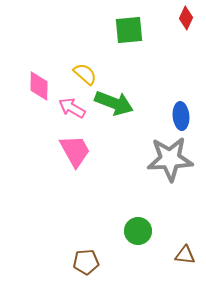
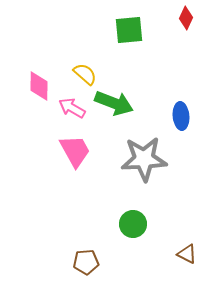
gray star: moved 26 px left
green circle: moved 5 px left, 7 px up
brown triangle: moved 2 px right, 1 px up; rotated 20 degrees clockwise
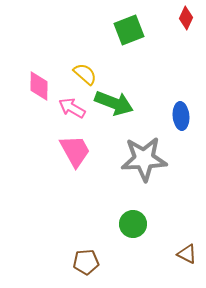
green square: rotated 16 degrees counterclockwise
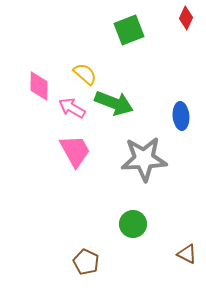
brown pentagon: rotated 30 degrees clockwise
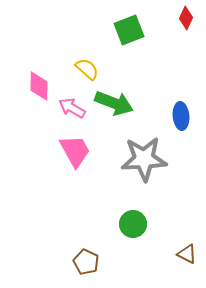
yellow semicircle: moved 2 px right, 5 px up
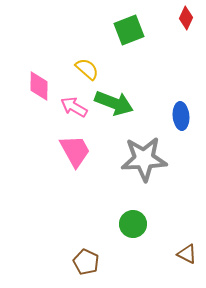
pink arrow: moved 2 px right, 1 px up
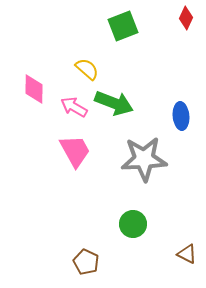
green square: moved 6 px left, 4 px up
pink diamond: moved 5 px left, 3 px down
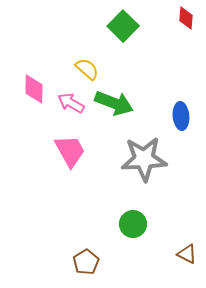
red diamond: rotated 20 degrees counterclockwise
green square: rotated 24 degrees counterclockwise
pink arrow: moved 3 px left, 4 px up
pink trapezoid: moved 5 px left
brown pentagon: rotated 15 degrees clockwise
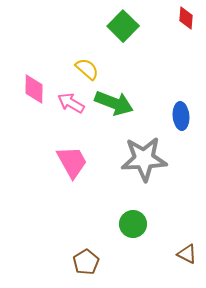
pink trapezoid: moved 2 px right, 11 px down
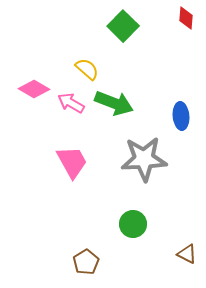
pink diamond: rotated 60 degrees counterclockwise
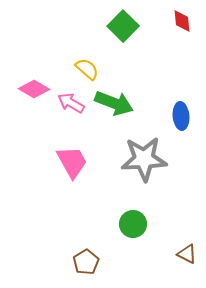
red diamond: moved 4 px left, 3 px down; rotated 10 degrees counterclockwise
